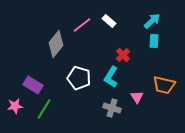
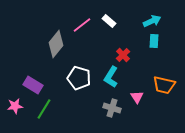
cyan arrow: rotated 18 degrees clockwise
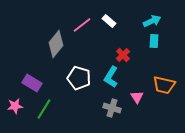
purple rectangle: moved 1 px left, 2 px up
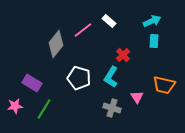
pink line: moved 1 px right, 5 px down
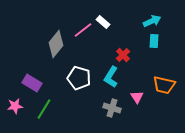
white rectangle: moved 6 px left, 1 px down
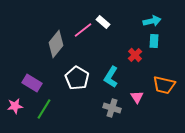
cyan arrow: rotated 12 degrees clockwise
red cross: moved 12 px right
white pentagon: moved 2 px left; rotated 15 degrees clockwise
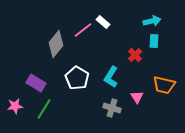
purple rectangle: moved 4 px right
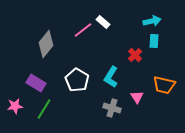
gray diamond: moved 10 px left
white pentagon: moved 2 px down
